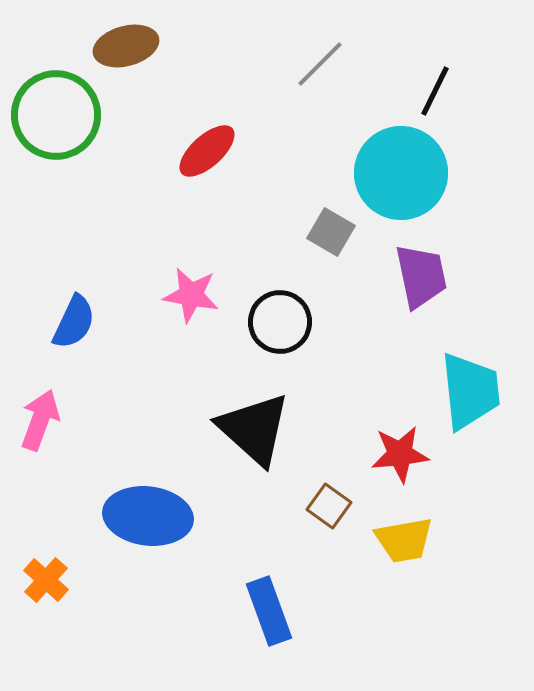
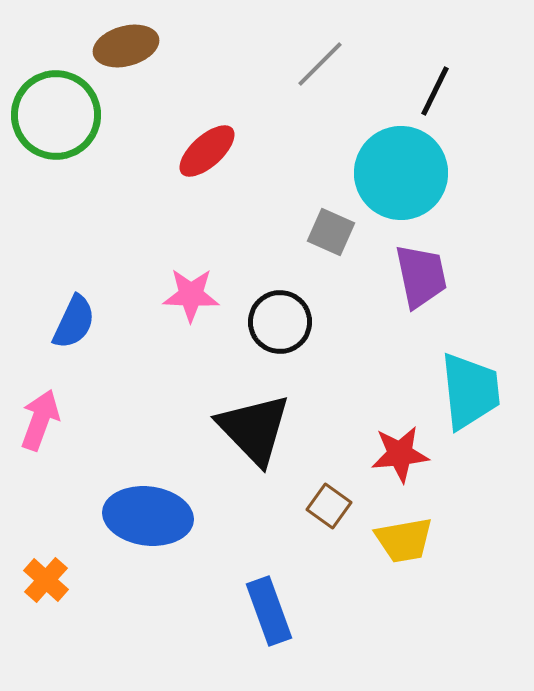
gray square: rotated 6 degrees counterclockwise
pink star: rotated 8 degrees counterclockwise
black triangle: rotated 4 degrees clockwise
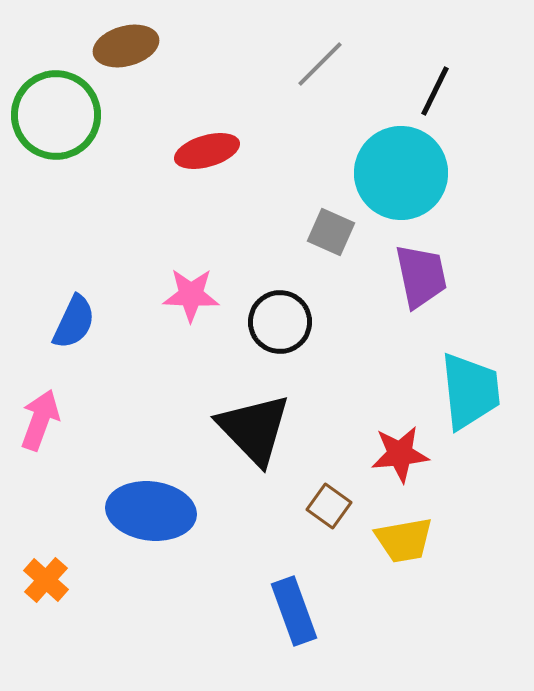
red ellipse: rotated 26 degrees clockwise
blue ellipse: moved 3 px right, 5 px up
blue rectangle: moved 25 px right
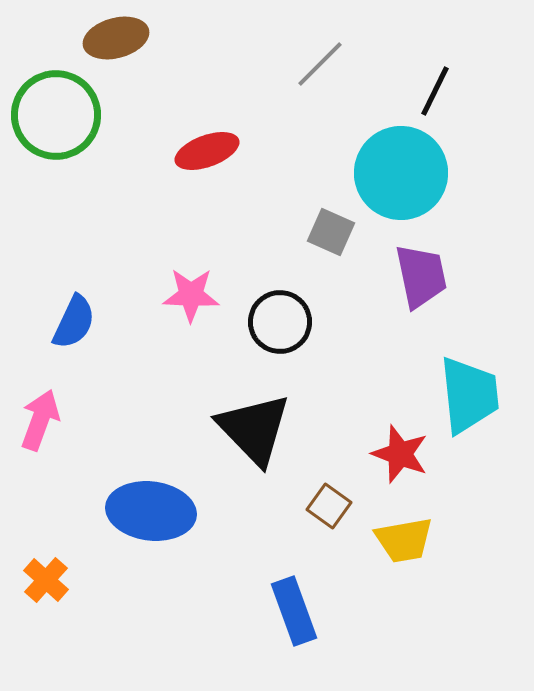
brown ellipse: moved 10 px left, 8 px up
red ellipse: rotated 4 degrees counterclockwise
cyan trapezoid: moved 1 px left, 4 px down
red star: rotated 26 degrees clockwise
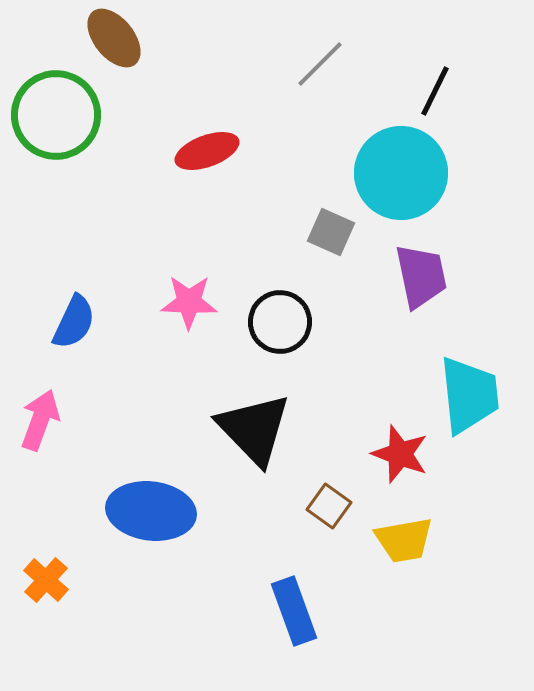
brown ellipse: moved 2 px left; rotated 66 degrees clockwise
pink star: moved 2 px left, 7 px down
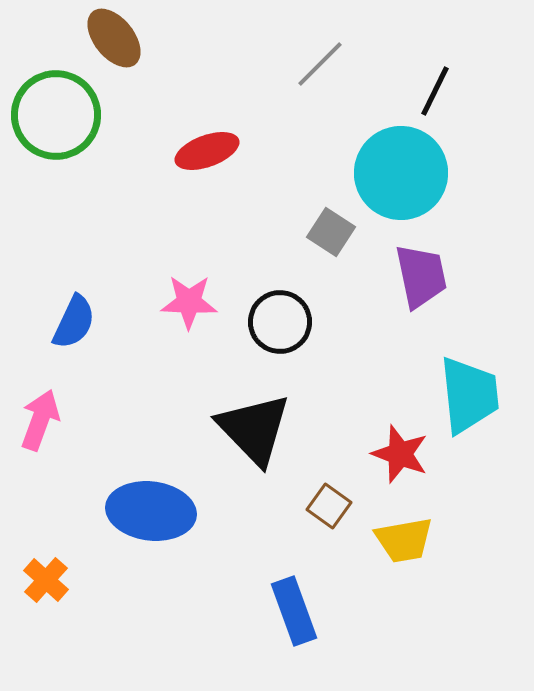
gray square: rotated 9 degrees clockwise
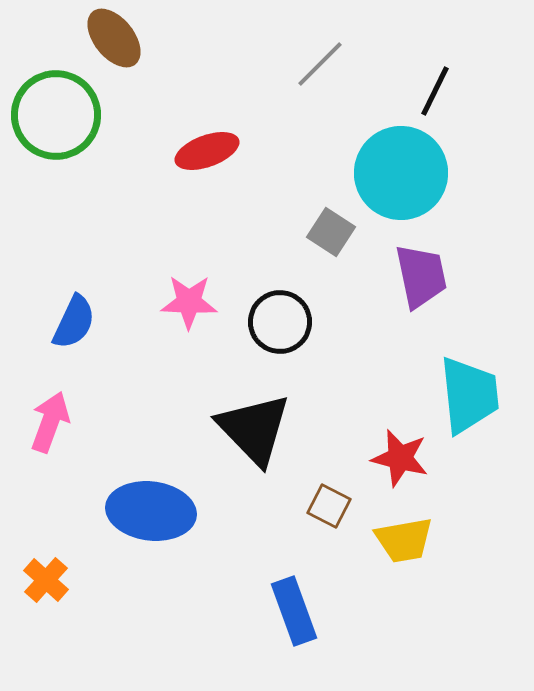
pink arrow: moved 10 px right, 2 px down
red star: moved 4 px down; rotated 6 degrees counterclockwise
brown square: rotated 9 degrees counterclockwise
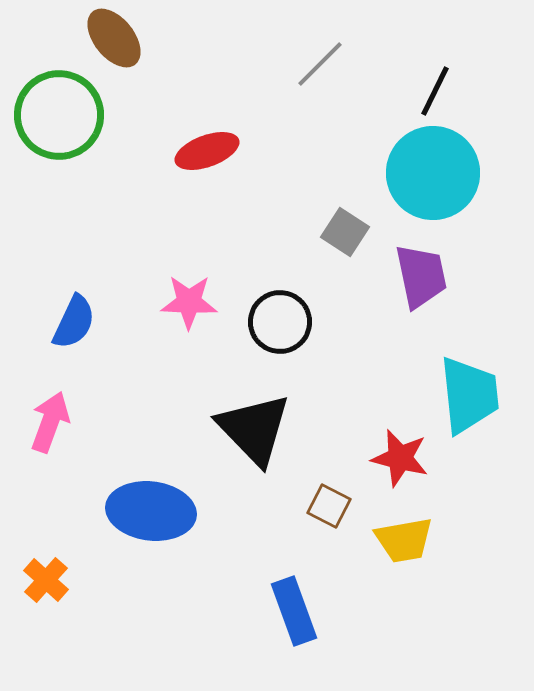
green circle: moved 3 px right
cyan circle: moved 32 px right
gray square: moved 14 px right
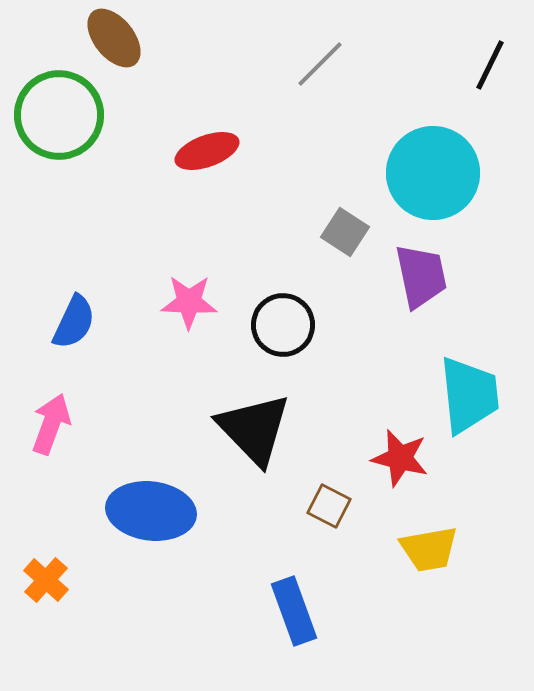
black line: moved 55 px right, 26 px up
black circle: moved 3 px right, 3 px down
pink arrow: moved 1 px right, 2 px down
yellow trapezoid: moved 25 px right, 9 px down
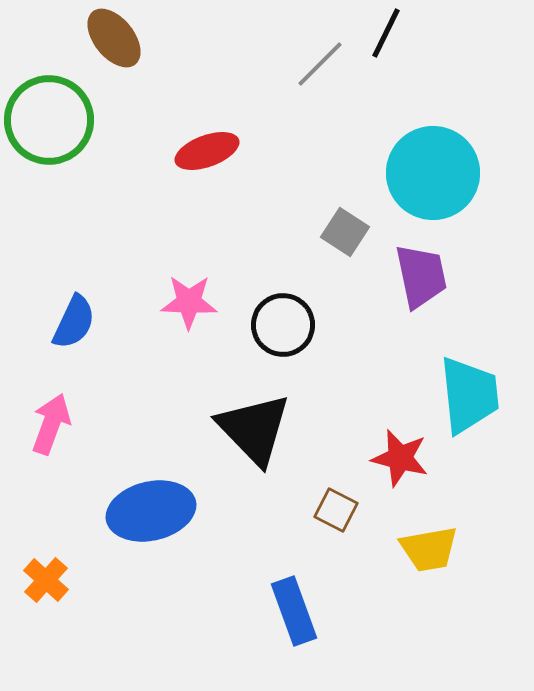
black line: moved 104 px left, 32 px up
green circle: moved 10 px left, 5 px down
brown square: moved 7 px right, 4 px down
blue ellipse: rotated 20 degrees counterclockwise
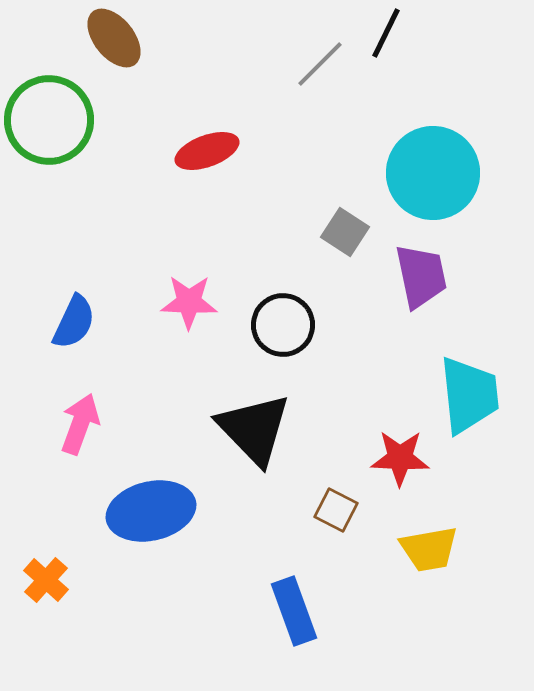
pink arrow: moved 29 px right
red star: rotated 12 degrees counterclockwise
